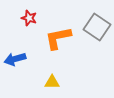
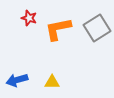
gray square: moved 1 px down; rotated 24 degrees clockwise
orange L-shape: moved 9 px up
blue arrow: moved 2 px right, 21 px down
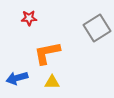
red star: rotated 21 degrees counterclockwise
orange L-shape: moved 11 px left, 24 px down
blue arrow: moved 2 px up
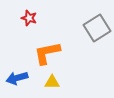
red star: rotated 21 degrees clockwise
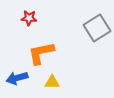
red star: rotated 14 degrees counterclockwise
orange L-shape: moved 6 px left
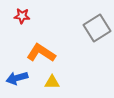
red star: moved 7 px left, 2 px up
orange L-shape: rotated 44 degrees clockwise
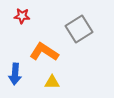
gray square: moved 18 px left, 1 px down
orange L-shape: moved 3 px right, 1 px up
blue arrow: moved 2 px left, 4 px up; rotated 70 degrees counterclockwise
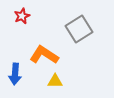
red star: rotated 28 degrees counterclockwise
orange L-shape: moved 3 px down
yellow triangle: moved 3 px right, 1 px up
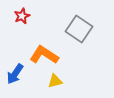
gray square: rotated 24 degrees counterclockwise
blue arrow: rotated 30 degrees clockwise
yellow triangle: rotated 14 degrees counterclockwise
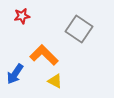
red star: rotated 14 degrees clockwise
orange L-shape: rotated 12 degrees clockwise
yellow triangle: rotated 42 degrees clockwise
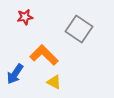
red star: moved 3 px right, 1 px down
yellow triangle: moved 1 px left, 1 px down
